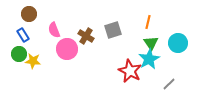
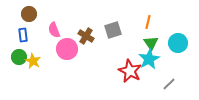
blue rectangle: rotated 24 degrees clockwise
green circle: moved 3 px down
yellow star: rotated 21 degrees clockwise
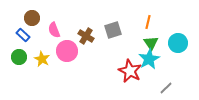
brown circle: moved 3 px right, 4 px down
blue rectangle: rotated 40 degrees counterclockwise
pink circle: moved 2 px down
yellow star: moved 9 px right, 2 px up
gray line: moved 3 px left, 4 px down
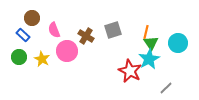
orange line: moved 2 px left, 10 px down
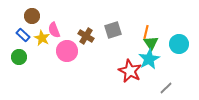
brown circle: moved 2 px up
cyan circle: moved 1 px right, 1 px down
yellow star: moved 21 px up
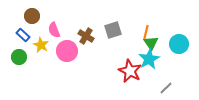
yellow star: moved 1 px left, 7 px down
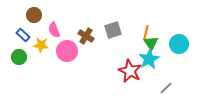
brown circle: moved 2 px right, 1 px up
yellow star: rotated 21 degrees counterclockwise
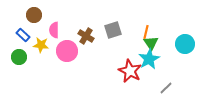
pink semicircle: rotated 21 degrees clockwise
cyan circle: moved 6 px right
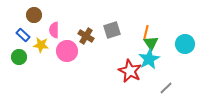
gray square: moved 1 px left
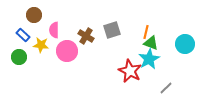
green triangle: rotated 35 degrees counterclockwise
